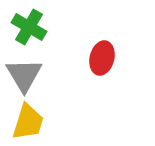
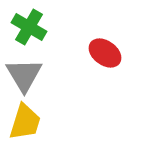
red ellipse: moved 3 px right, 5 px up; rotated 68 degrees counterclockwise
yellow trapezoid: moved 3 px left
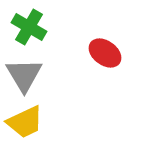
yellow trapezoid: rotated 48 degrees clockwise
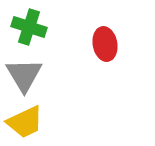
green cross: rotated 12 degrees counterclockwise
red ellipse: moved 9 px up; rotated 44 degrees clockwise
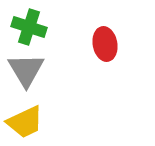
gray triangle: moved 2 px right, 5 px up
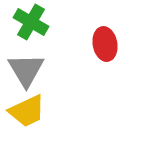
green cross: moved 2 px right, 5 px up; rotated 12 degrees clockwise
yellow trapezoid: moved 2 px right, 11 px up
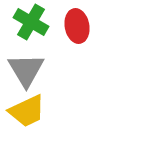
red ellipse: moved 28 px left, 18 px up
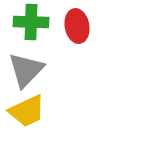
green cross: rotated 28 degrees counterclockwise
gray triangle: rotated 15 degrees clockwise
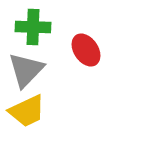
green cross: moved 2 px right, 5 px down
red ellipse: moved 9 px right, 24 px down; rotated 24 degrees counterclockwise
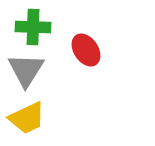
gray triangle: rotated 12 degrees counterclockwise
yellow trapezoid: moved 7 px down
